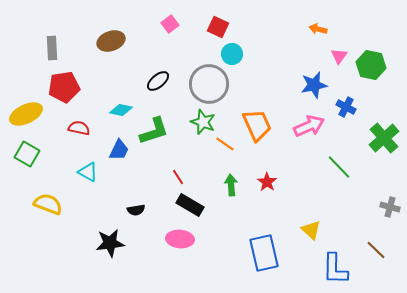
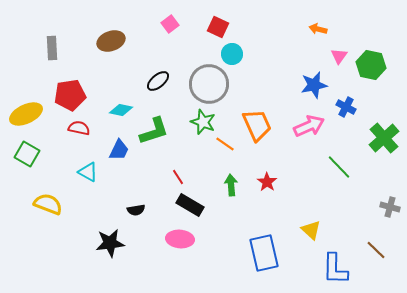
red pentagon: moved 6 px right, 8 px down
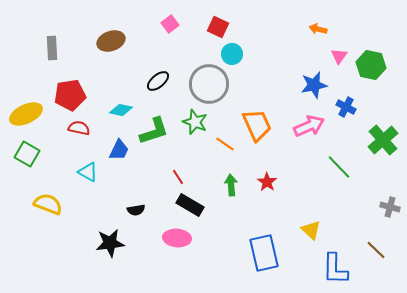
green star: moved 8 px left
green cross: moved 1 px left, 2 px down
pink ellipse: moved 3 px left, 1 px up
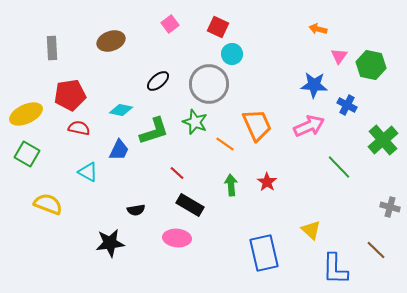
blue star: rotated 16 degrees clockwise
blue cross: moved 1 px right, 2 px up
red line: moved 1 px left, 4 px up; rotated 14 degrees counterclockwise
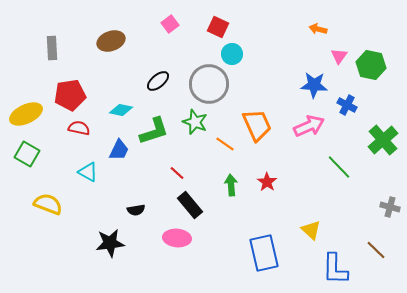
black rectangle: rotated 20 degrees clockwise
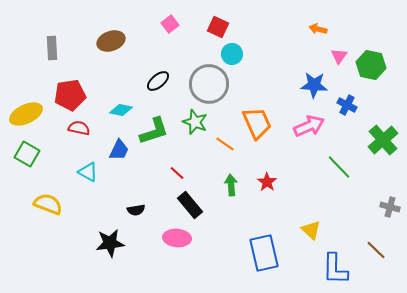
orange trapezoid: moved 2 px up
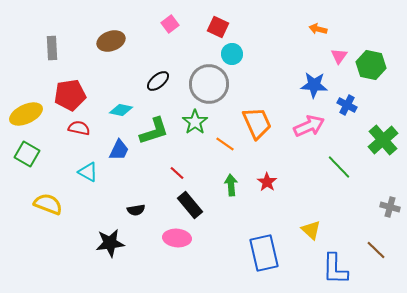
green star: rotated 15 degrees clockwise
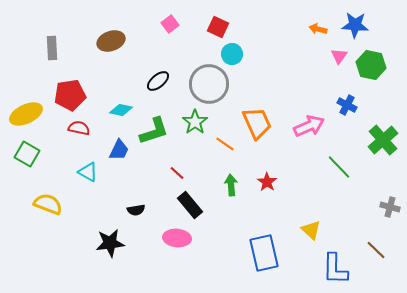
blue star: moved 41 px right, 60 px up
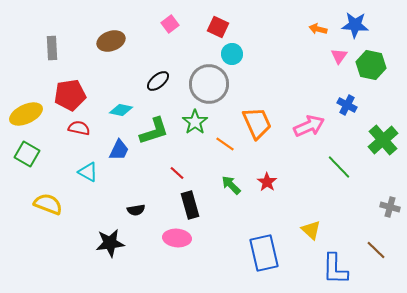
green arrow: rotated 40 degrees counterclockwise
black rectangle: rotated 24 degrees clockwise
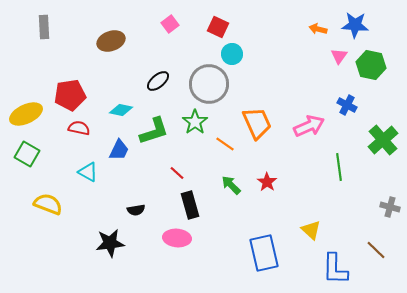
gray rectangle: moved 8 px left, 21 px up
green line: rotated 36 degrees clockwise
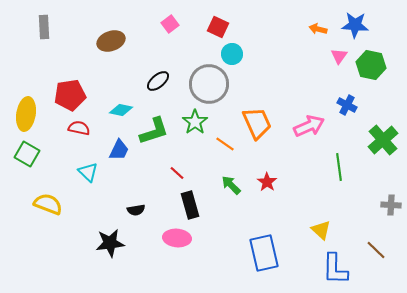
yellow ellipse: rotated 56 degrees counterclockwise
cyan triangle: rotated 15 degrees clockwise
gray cross: moved 1 px right, 2 px up; rotated 12 degrees counterclockwise
yellow triangle: moved 10 px right
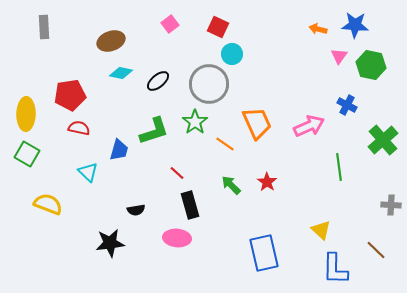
cyan diamond: moved 37 px up
yellow ellipse: rotated 8 degrees counterclockwise
blue trapezoid: rotated 10 degrees counterclockwise
